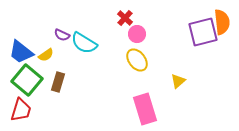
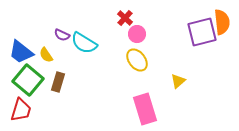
purple square: moved 1 px left
yellow semicircle: rotated 91 degrees clockwise
green square: moved 1 px right
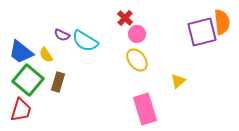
cyan semicircle: moved 1 px right, 2 px up
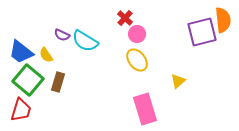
orange semicircle: moved 1 px right, 2 px up
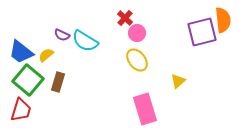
pink circle: moved 1 px up
yellow semicircle: rotated 84 degrees clockwise
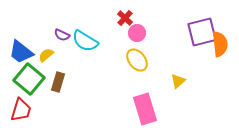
orange semicircle: moved 3 px left, 24 px down
green square: moved 1 px right, 1 px up
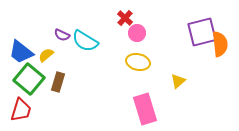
yellow ellipse: moved 1 px right, 2 px down; rotated 40 degrees counterclockwise
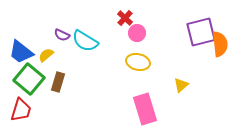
purple square: moved 1 px left
yellow triangle: moved 3 px right, 4 px down
